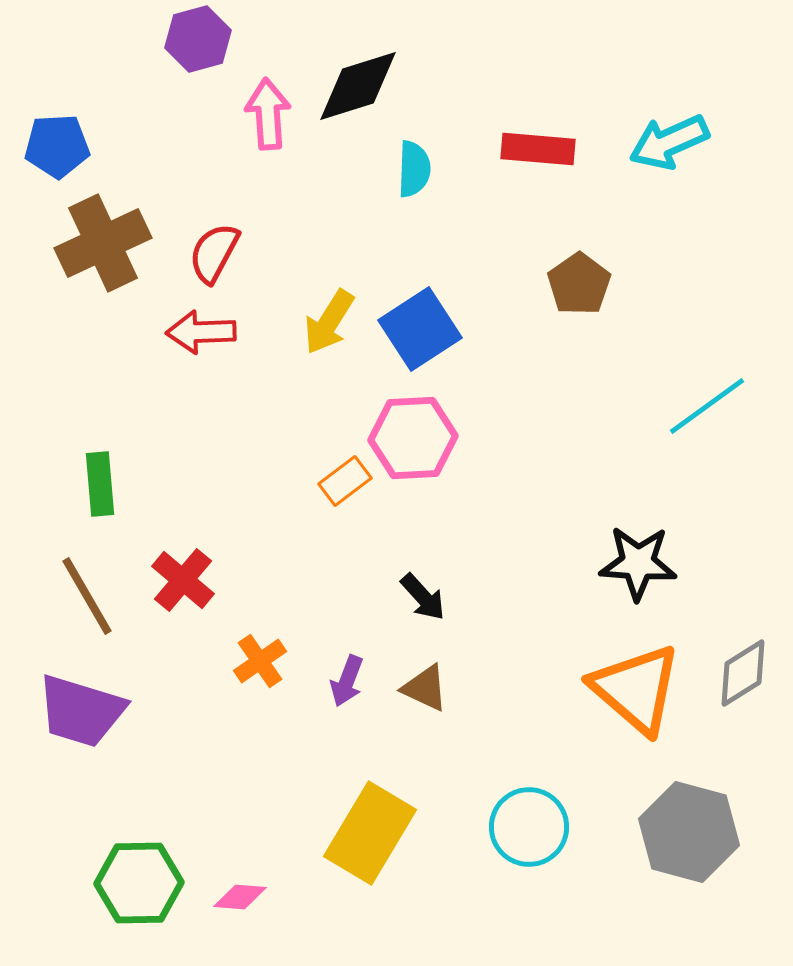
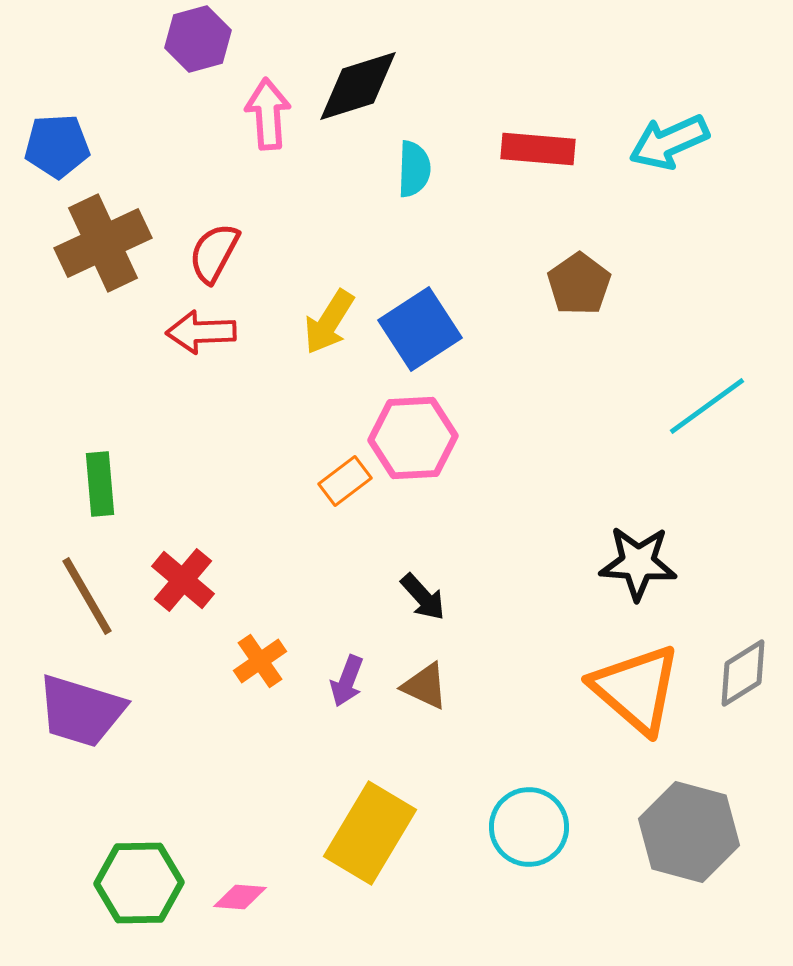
brown triangle: moved 2 px up
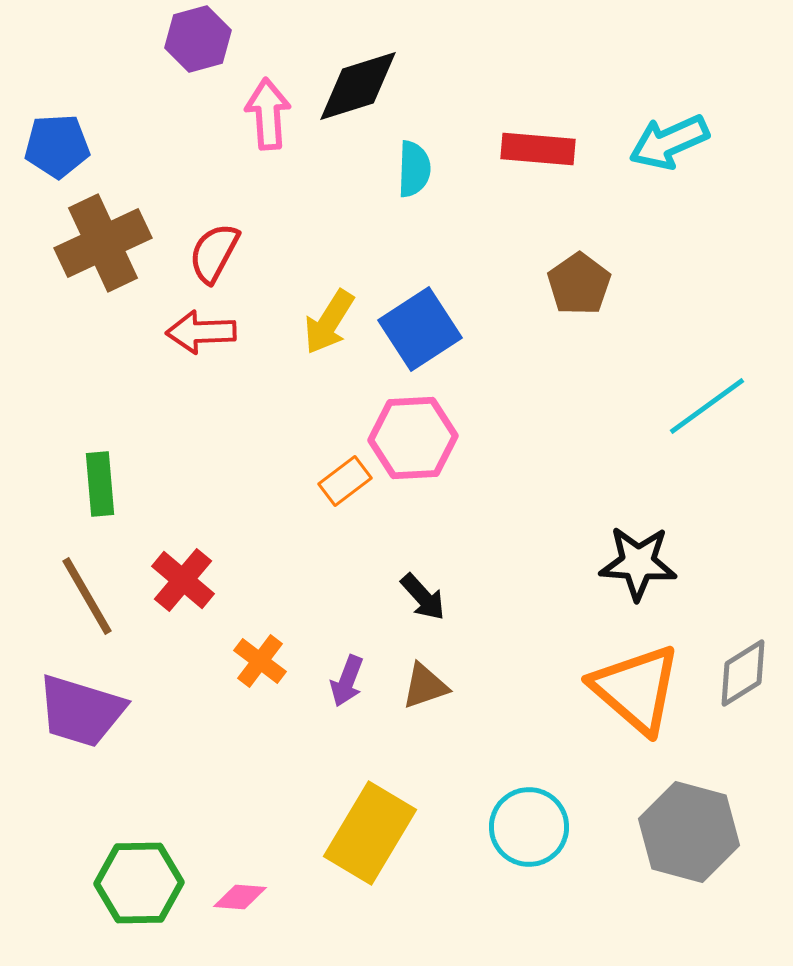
orange cross: rotated 18 degrees counterclockwise
brown triangle: rotated 44 degrees counterclockwise
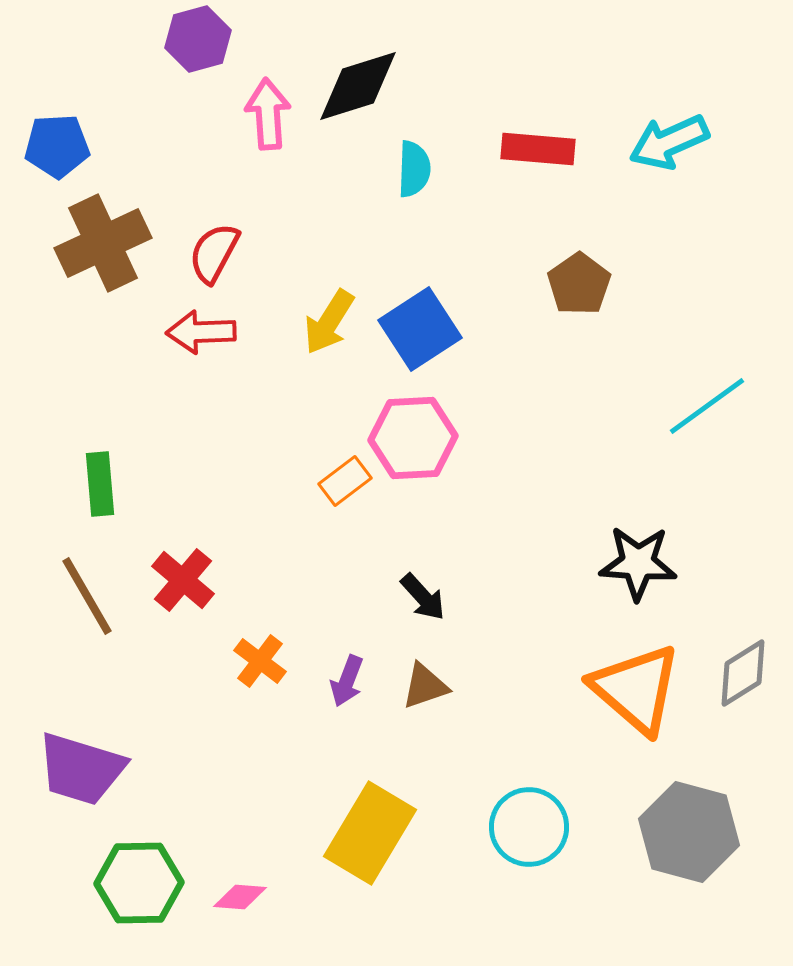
purple trapezoid: moved 58 px down
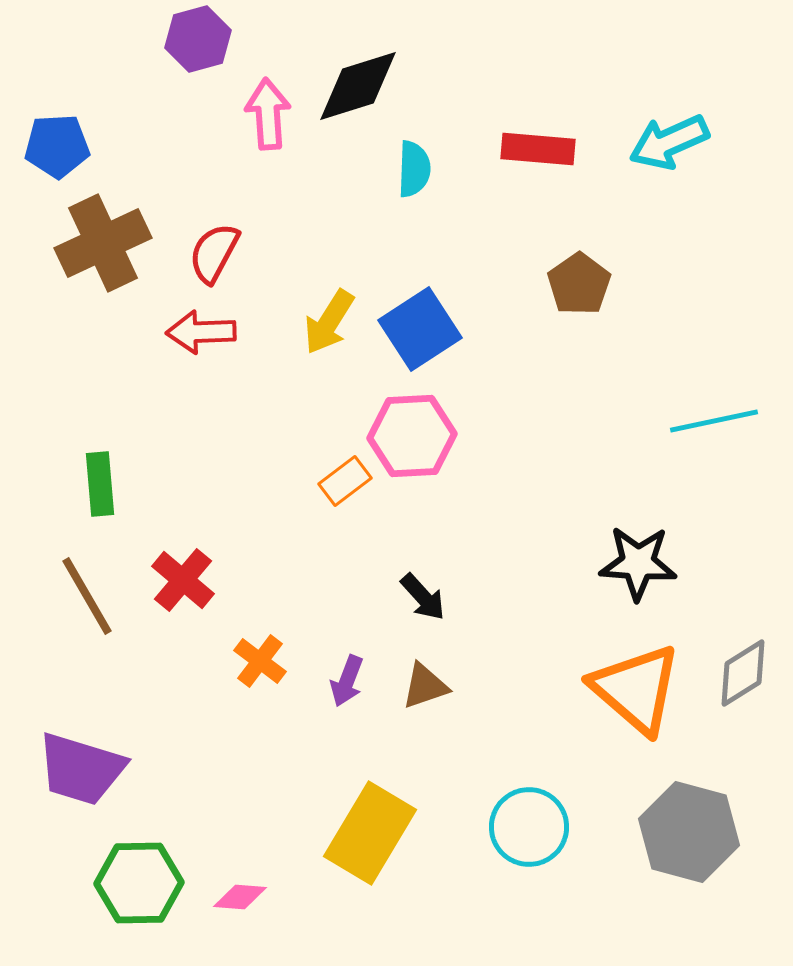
cyan line: moved 7 px right, 15 px down; rotated 24 degrees clockwise
pink hexagon: moved 1 px left, 2 px up
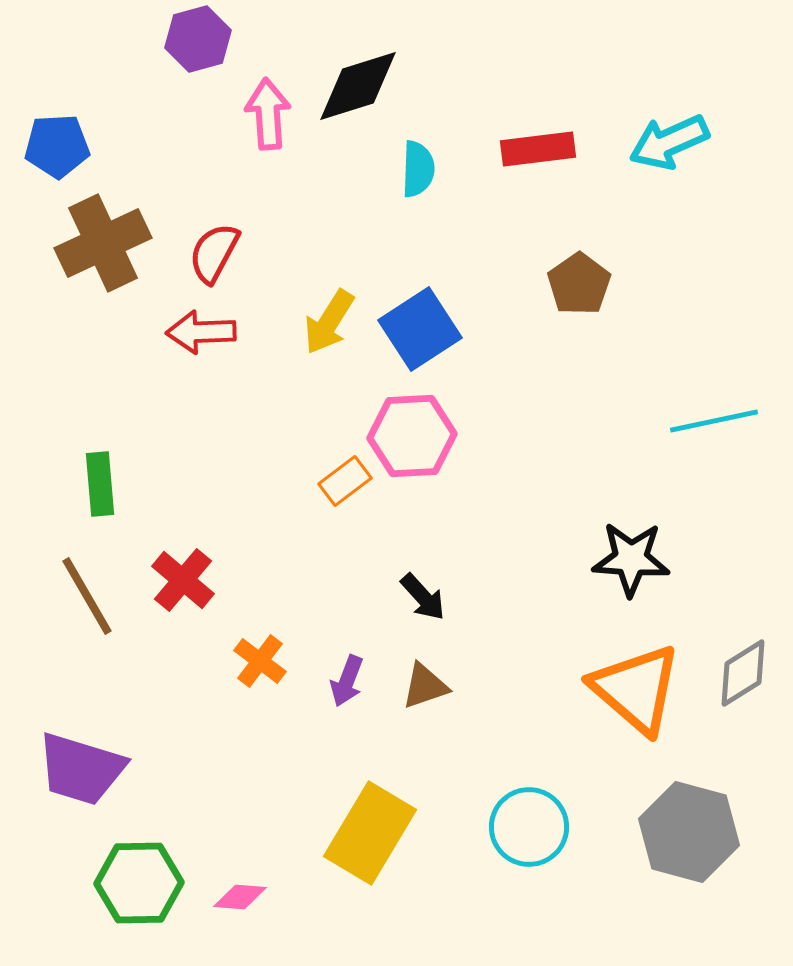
red rectangle: rotated 12 degrees counterclockwise
cyan semicircle: moved 4 px right
black star: moved 7 px left, 4 px up
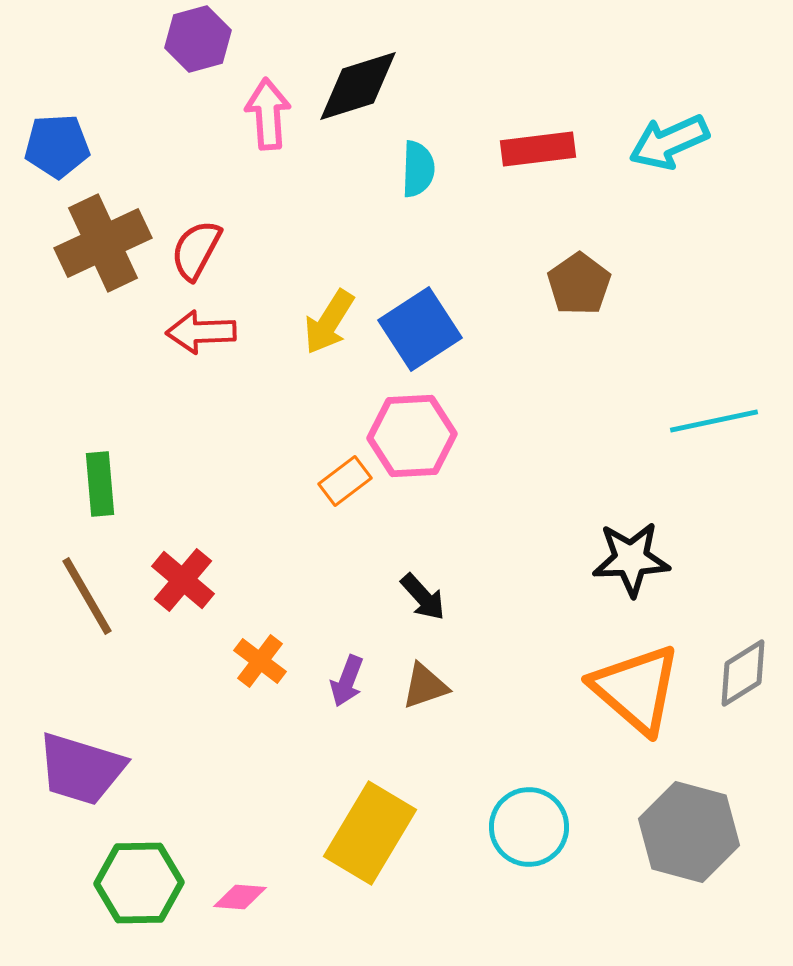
red semicircle: moved 18 px left, 3 px up
black star: rotated 6 degrees counterclockwise
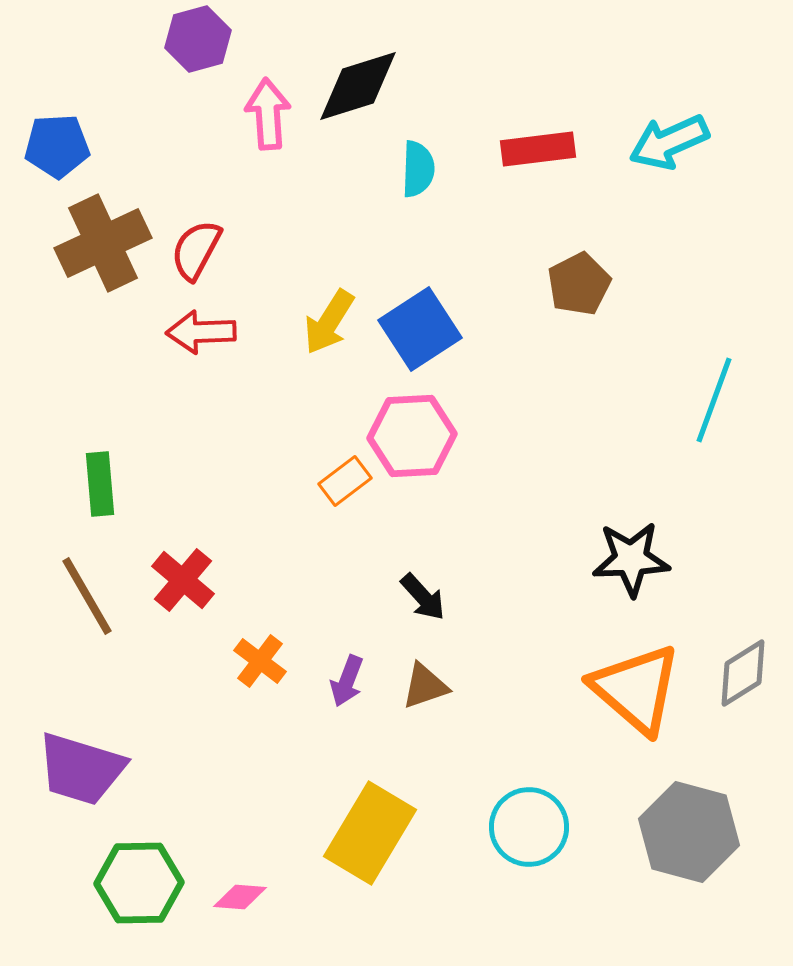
brown pentagon: rotated 8 degrees clockwise
cyan line: moved 21 px up; rotated 58 degrees counterclockwise
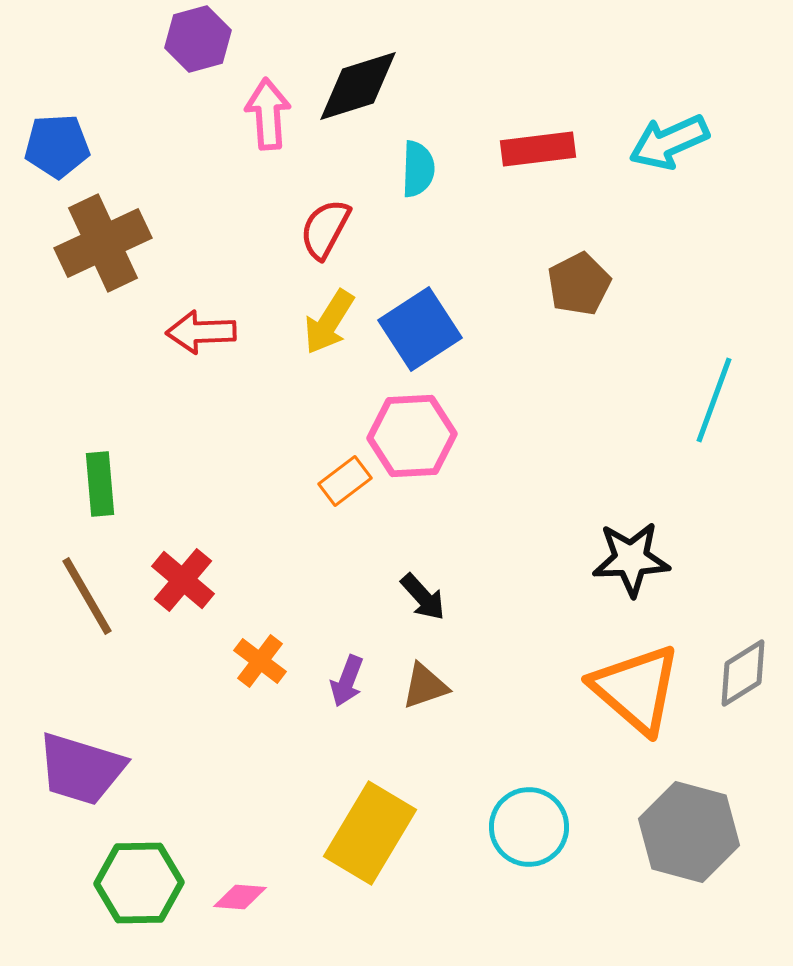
red semicircle: moved 129 px right, 21 px up
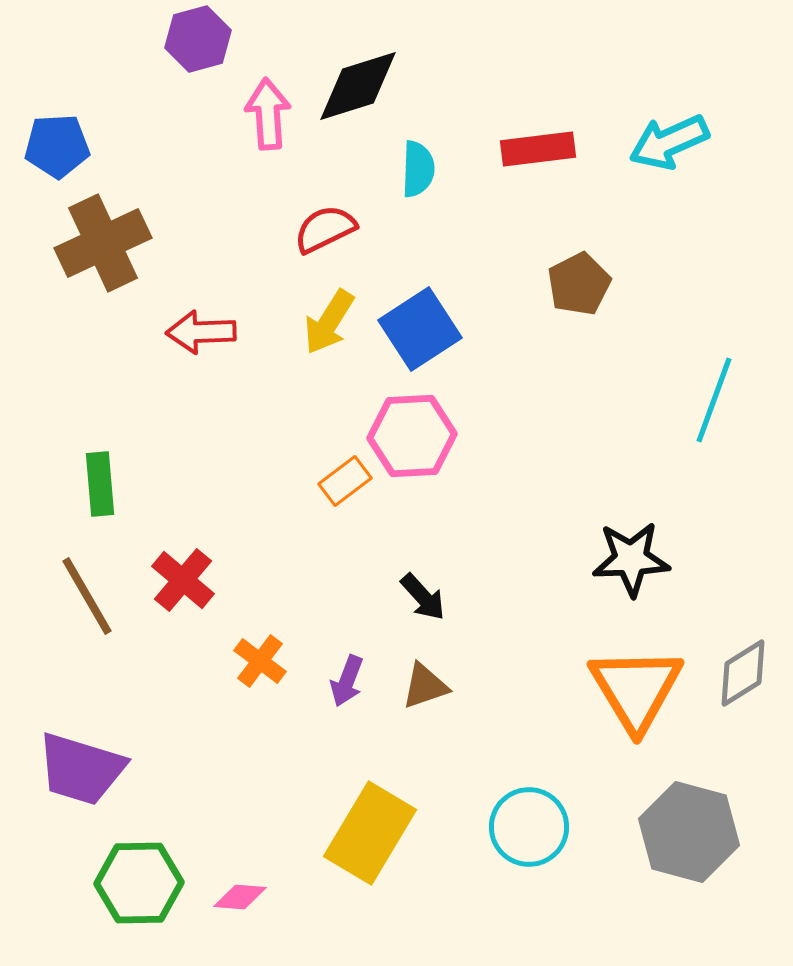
red semicircle: rotated 36 degrees clockwise
orange triangle: rotated 18 degrees clockwise
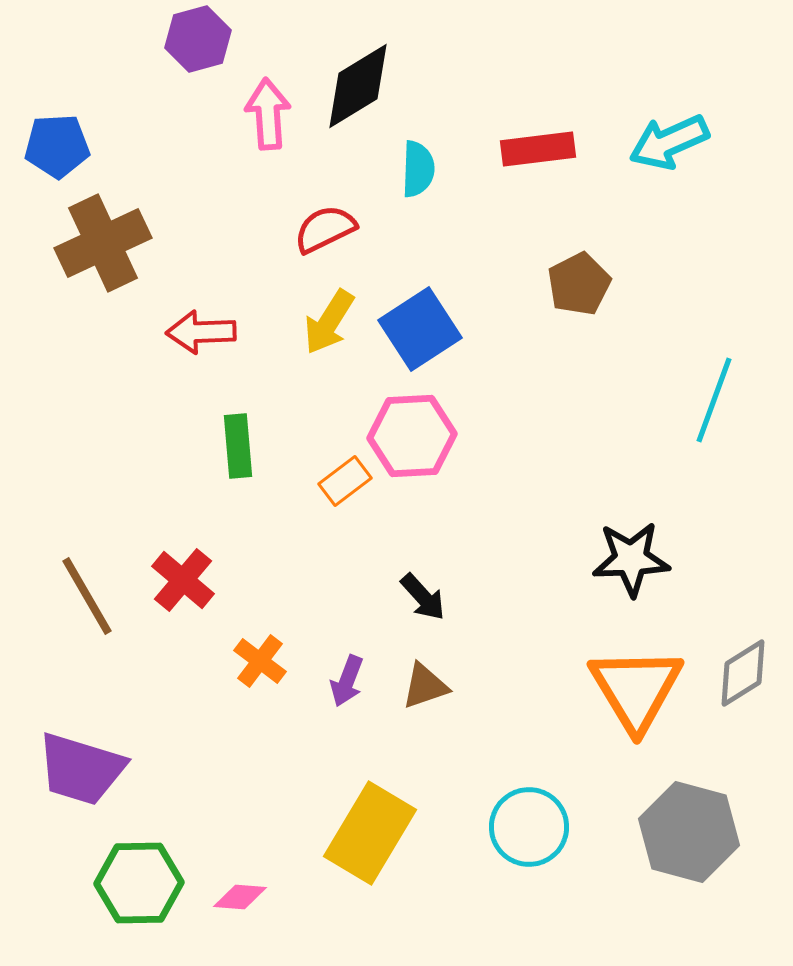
black diamond: rotated 14 degrees counterclockwise
green rectangle: moved 138 px right, 38 px up
